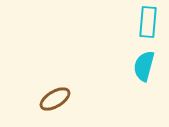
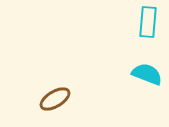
cyan semicircle: moved 3 px right, 8 px down; rotated 96 degrees clockwise
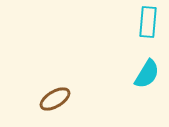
cyan semicircle: rotated 100 degrees clockwise
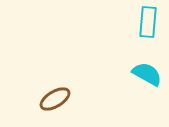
cyan semicircle: rotated 92 degrees counterclockwise
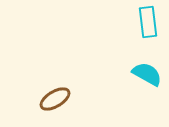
cyan rectangle: rotated 12 degrees counterclockwise
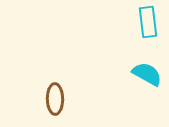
brown ellipse: rotated 60 degrees counterclockwise
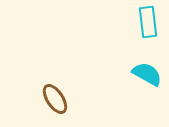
brown ellipse: rotated 32 degrees counterclockwise
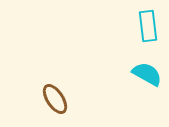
cyan rectangle: moved 4 px down
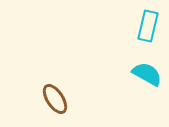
cyan rectangle: rotated 20 degrees clockwise
